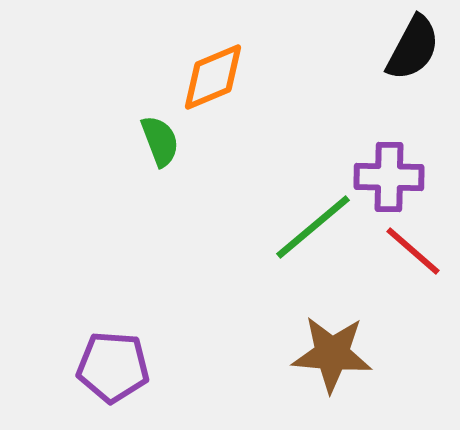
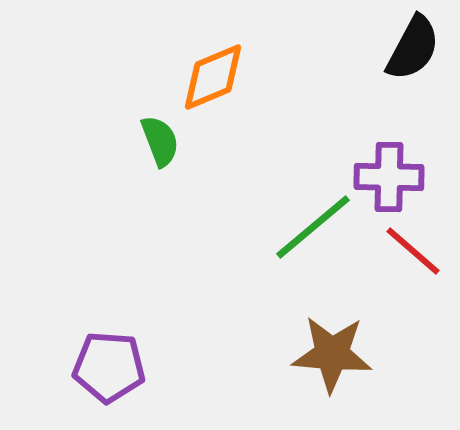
purple pentagon: moved 4 px left
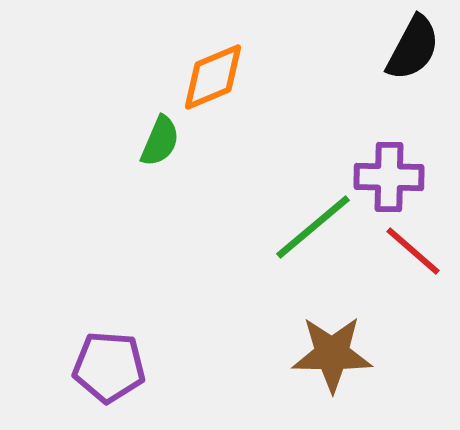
green semicircle: rotated 44 degrees clockwise
brown star: rotated 4 degrees counterclockwise
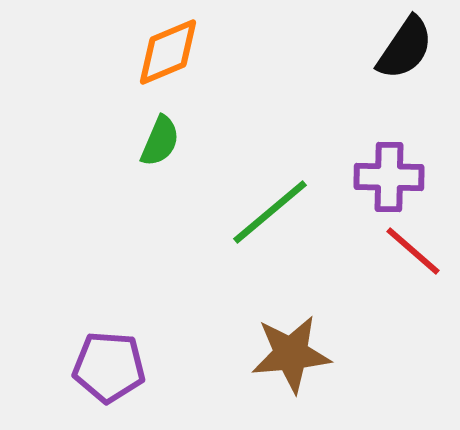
black semicircle: moved 8 px left; rotated 6 degrees clockwise
orange diamond: moved 45 px left, 25 px up
green line: moved 43 px left, 15 px up
brown star: moved 41 px left; rotated 6 degrees counterclockwise
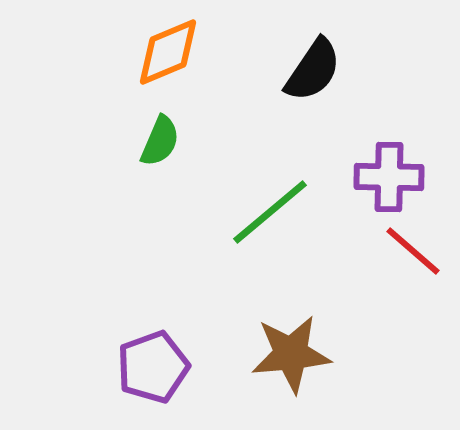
black semicircle: moved 92 px left, 22 px down
purple pentagon: moved 44 px right; rotated 24 degrees counterclockwise
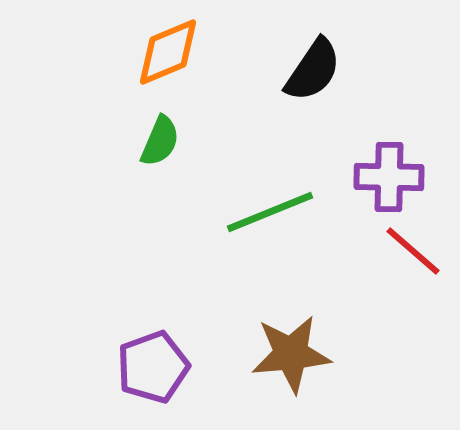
green line: rotated 18 degrees clockwise
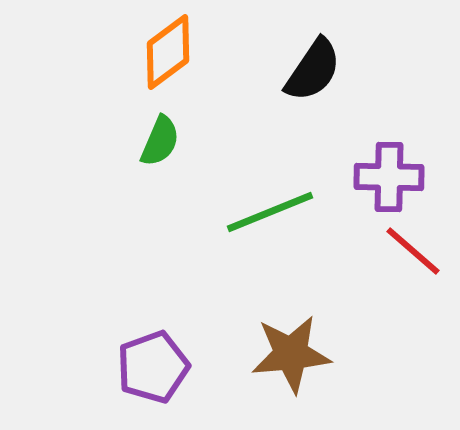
orange diamond: rotated 14 degrees counterclockwise
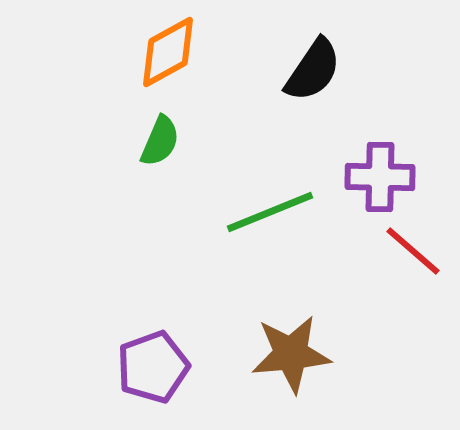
orange diamond: rotated 8 degrees clockwise
purple cross: moved 9 px left
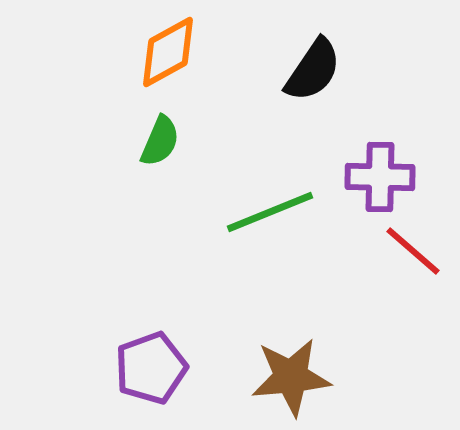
brown star: moved 23 px down
purple pentagon: moved 2 px left, 1 px down
